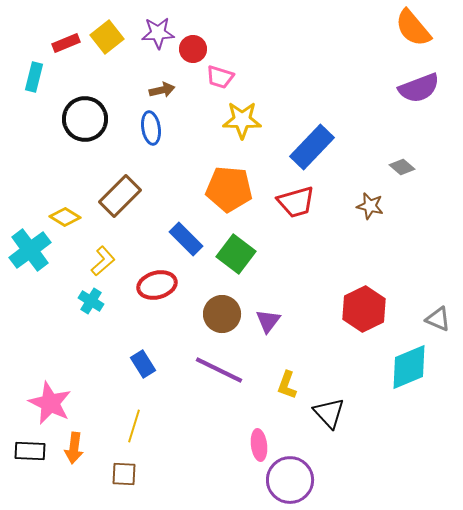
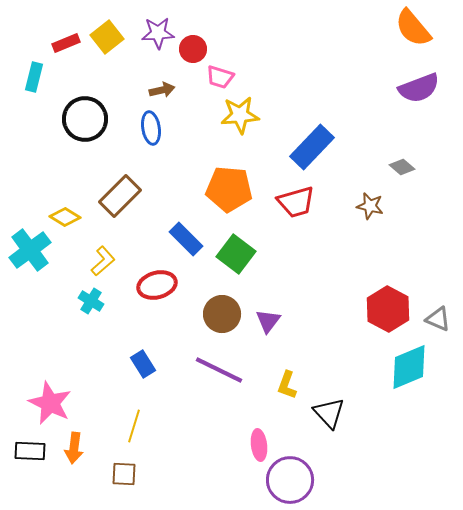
yellow star at (242, 120): moved 2 px left, 5 px up; rotated 6 degrees counterclockwise
red hexagon at (364, 309): moved 24 px right; rotated 6 degrees counterclockwise
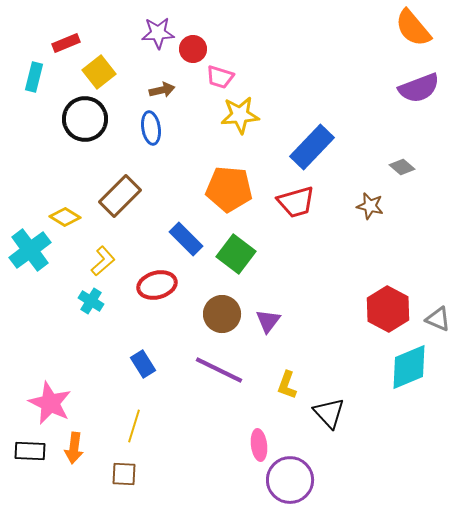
yellow square at (107, 37): moved 8 px left, 35 px down
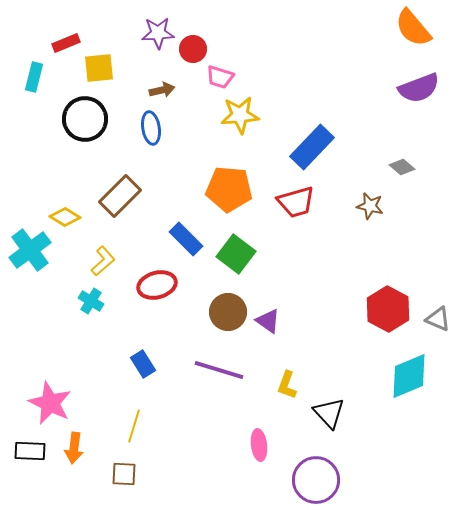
yellow square at (99, 72): moved 4 px up; rotated 32 degrees clockwise
brown circle at (222, 314): moved 6 px right, 2 px up
purple triangle at (268, 321): rotated 32 degrees counterclockwise
cyan diamond at (409, 367): moved 9 px down
purple line at (219, 370): rotated 9 degrees counterclockwise
purple circle at (290, 480): moved 26 px right
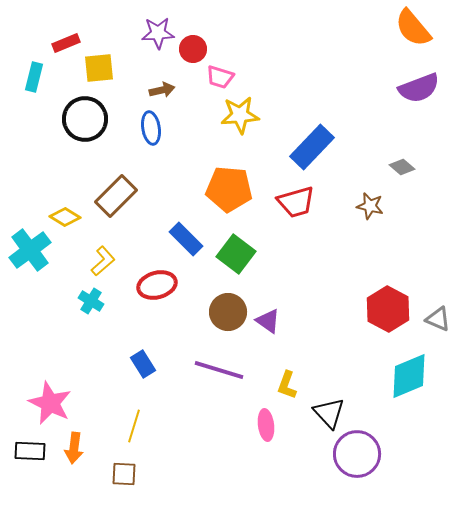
brown rectangle at (120, 196): moved 4 px left
pink ellipse at (259, 445): moved 7 px right, 20 px up
purple circle at (316, 480): moved 41 px right, 26 px up
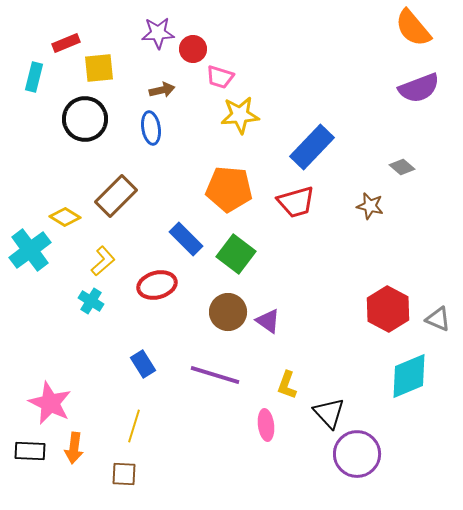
purple line at (219, 370): moved 4 px left, 5 px down
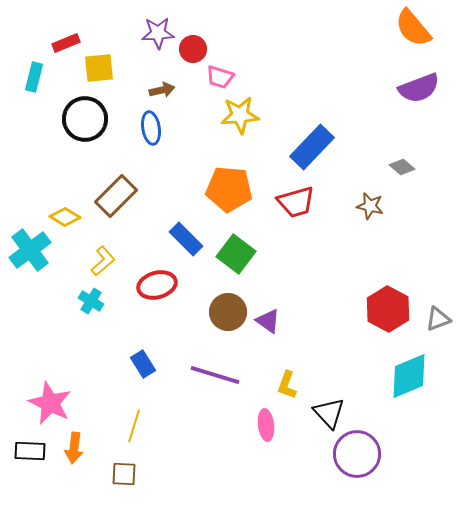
gray triangle at (438, 319): rotated 44 degrees counterclockwise
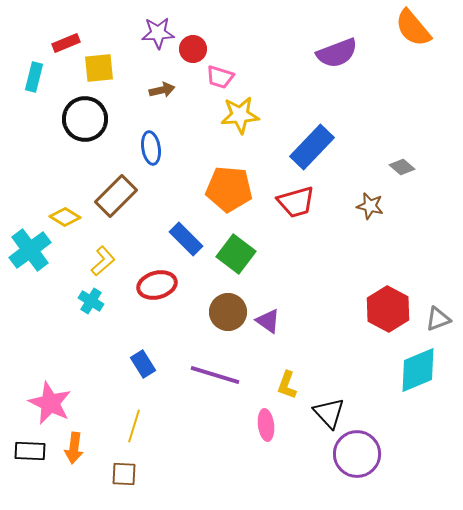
purple semicircle at (419, 88): moved 82 px left, 35 px up
blue ellipse at (151, 128): moved 20 px down
cyan diamond at (409, 376): moved 9 px right, 6 px up
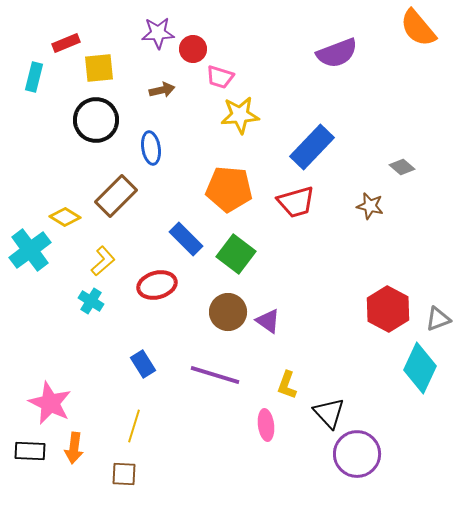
orange semicircle at (413, 28): moved 5 px right
black circle at (85, 119): moved 11 px right, 1 px down
cyan diamond at (418, 370): moved 2 px right, 2 px up; rotated 42 degrees counterclockwise
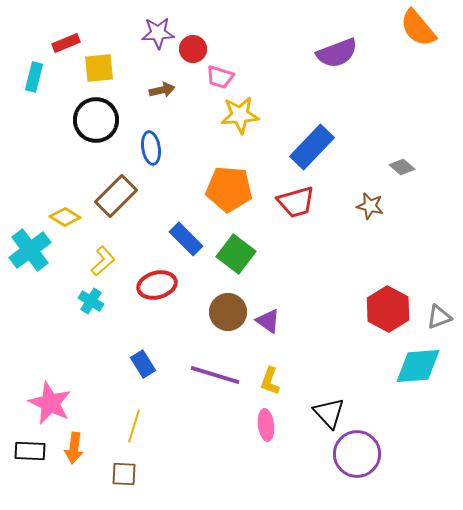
gray triangle at (438, 319): moved 1 px right, 2 px up
cyan diamond at (420, 368): moved 2 px left, 2 px up; rotated 60 degrees clockwise
yellow L-shape at (287, 385): moved 17 px left, 4 px up
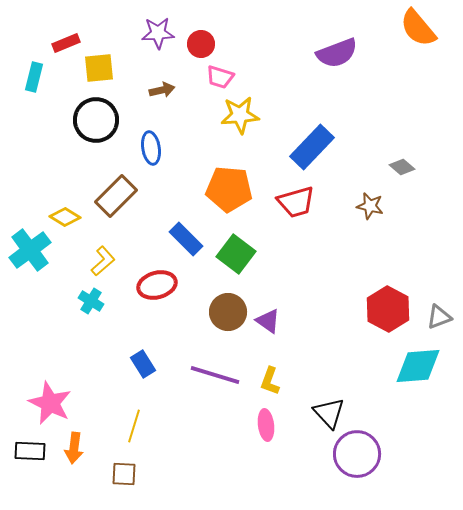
red circle at (193, 49): moved 8 px right, 5 px up
